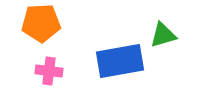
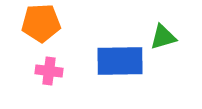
green triangle: moved 2 px down
blue rectangle: rotated 9 degrees clockwise
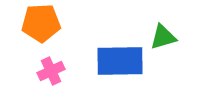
pink cross: moved 2 px right; rotated 32 degrees counterclockwise
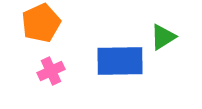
orange pentagon: rotated 21 degrees counterclockwise
green triangle: rotated 16 degrees counterclockwise
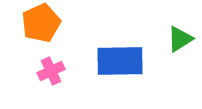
green triangle: moved 17 px right, 2 px down
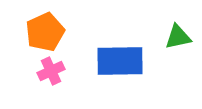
orange pentagon: moved 4 px right, 9 px down
green triangle: moved 2 px left, 2 px up; rotated 20 degrees clockwise
